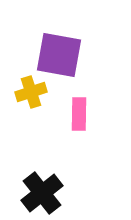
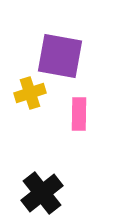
purple square: moved 1 px right, 1 px down
yellow cross: moved 1 px left, 1 px down
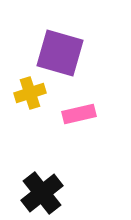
purple square: moved 3 px up; rotated 6 degrees clockwise
pink rectangle: rotated 76 degrees clockwise
